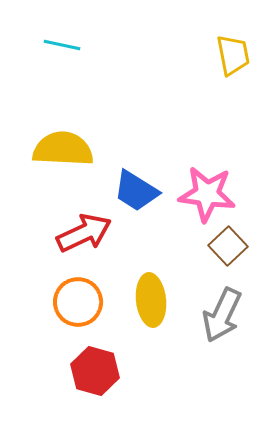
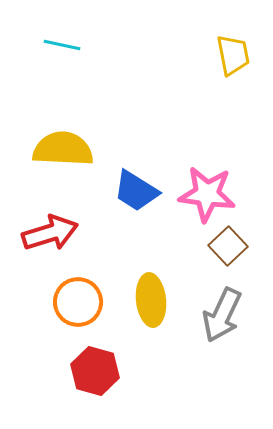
red arrow: moved 34 px left; rotated 8 degrees clockwise
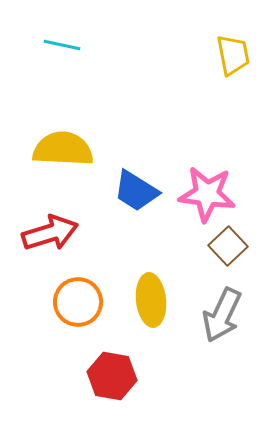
red hexagon: moved 17 px right, 5 px down; rotated 6 degrees counterclockwise
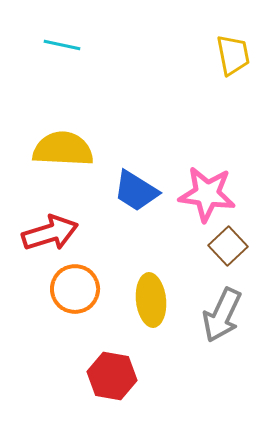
orange circle: moved 3 px left, 13 px up
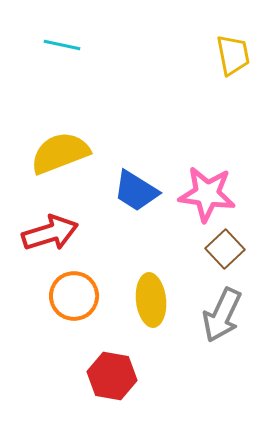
yellow semicircle: moved 3 px left, 4 px down; rotated 24 degrees counterclockwise
brown square: moved 3 px left, 3 px down
orange circle: moved 1 px left, 7 px down
